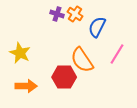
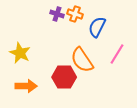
orange cross: rotated 14 degrees counterclockwise
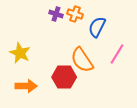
purple cross: moved 1 px left
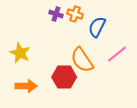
pink line: rotated 20 degrees clockwise
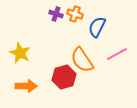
pink line: rotated 10 degrees clockwise
red hexagon: rotated 15 degrees counterclockwise
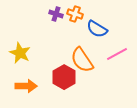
blue semicircle: moved 2 px down; rotated 85 degrees counterclockwise
red hexagon: rotated 15 degrees counterclockwise
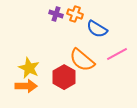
yellow star: moved 9 px right, 15 px down
orange semicircle: rotated 16 degrees counterclockwise
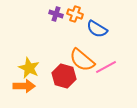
pink line: moved 11 px left, 13 px down
red hexagon: moved 1 px up; rotated 15 degrees counterclockwise
orange arrow: moved 2 px left
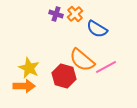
orange cross: rotated 28 degrees clockwise
